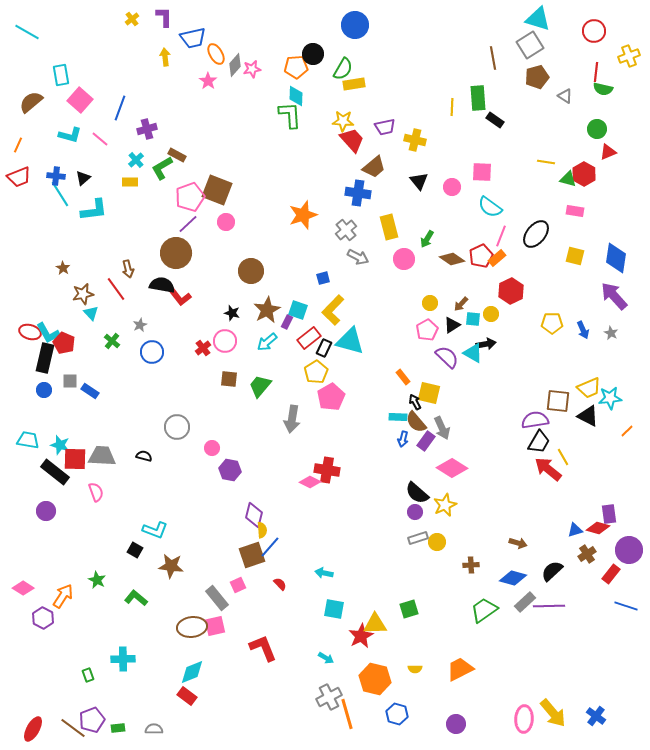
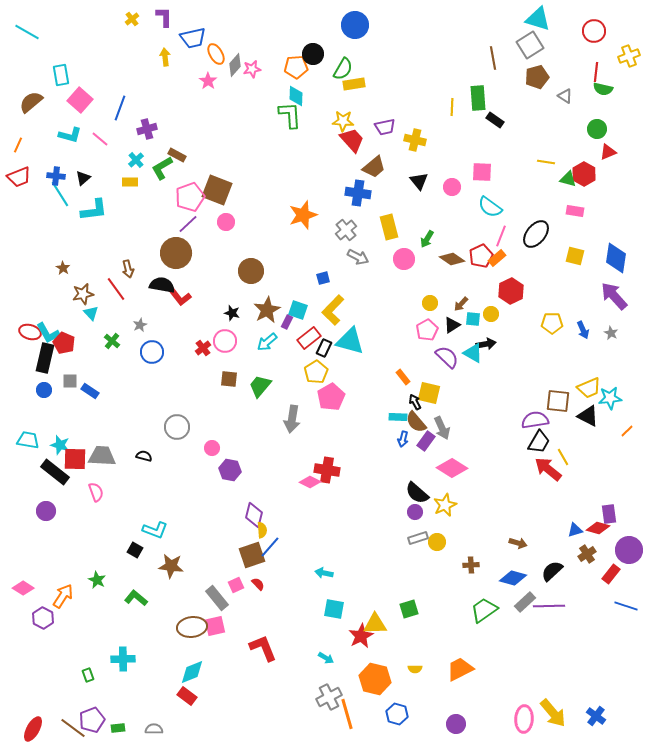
red semicircle at (280, 584): moved 22 px left
pink square at (238, 585): moved 2 px left
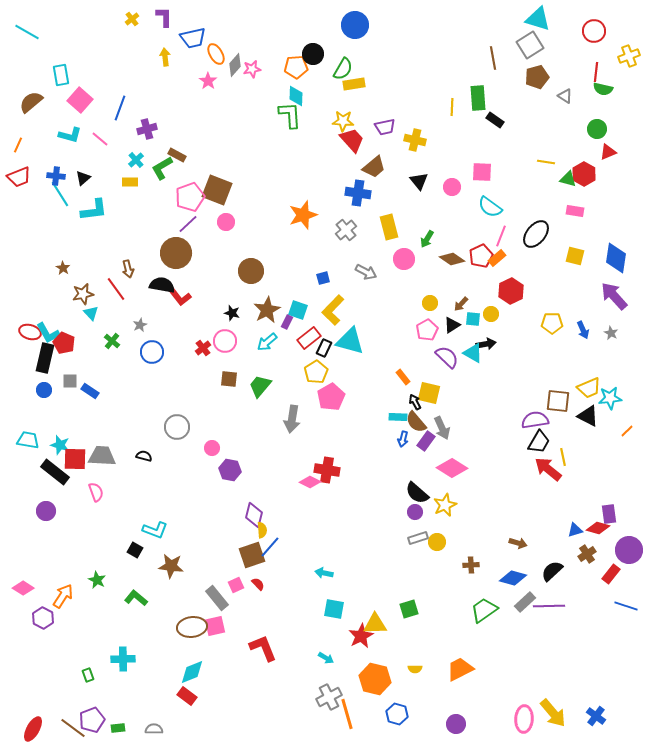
gray arrow at (358, 257): moved 8 px right, 15 px down
yellow line at (563, 457): rotated 18 degrees clockwise
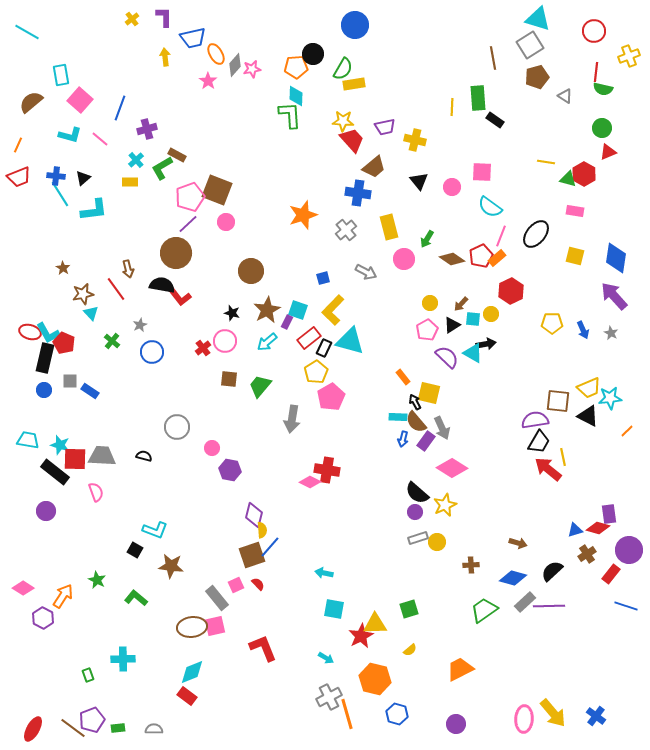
green circle at (597, 129): moved 5 px right, 1 px up
yellow semicircle at (415, 669): moved 5 px left, 19 px up; rotated 40 degrees counterclockwise
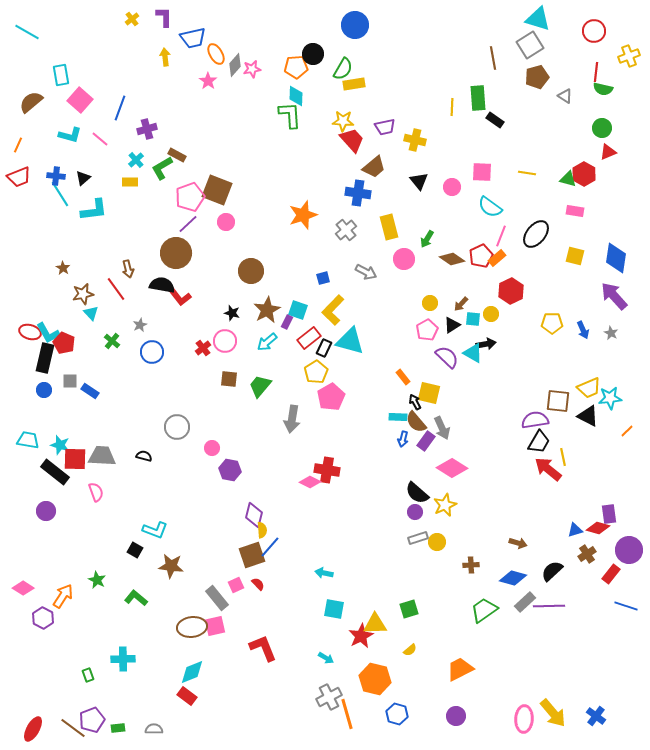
yellow line at (546, 162): moved 19 px left, 11 px down
purple circle at (456, 724): moved 8 px up
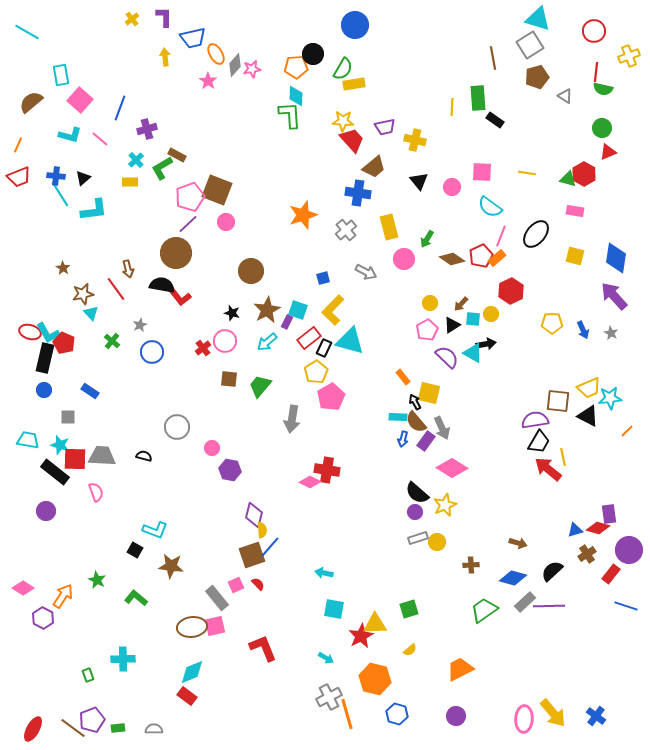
gray square at (70, 381): moved 2 px left, 36 px down
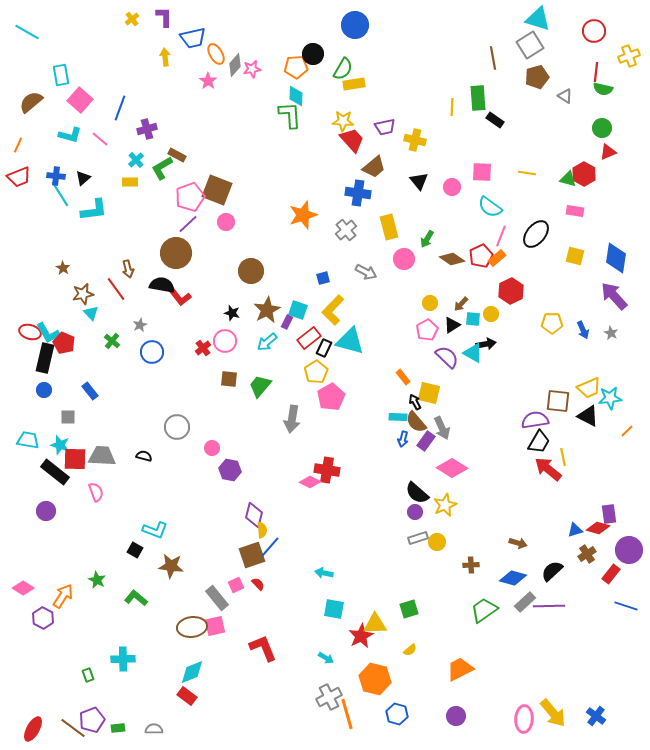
blue rectangle at (90, 391): rotated 18 degrees clockwise
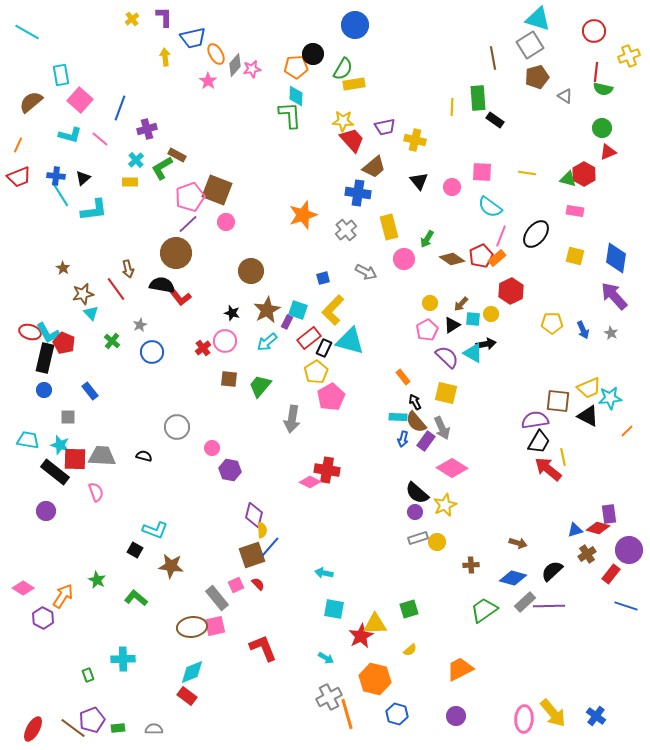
yellow square at (429, 393): moved 17 px right
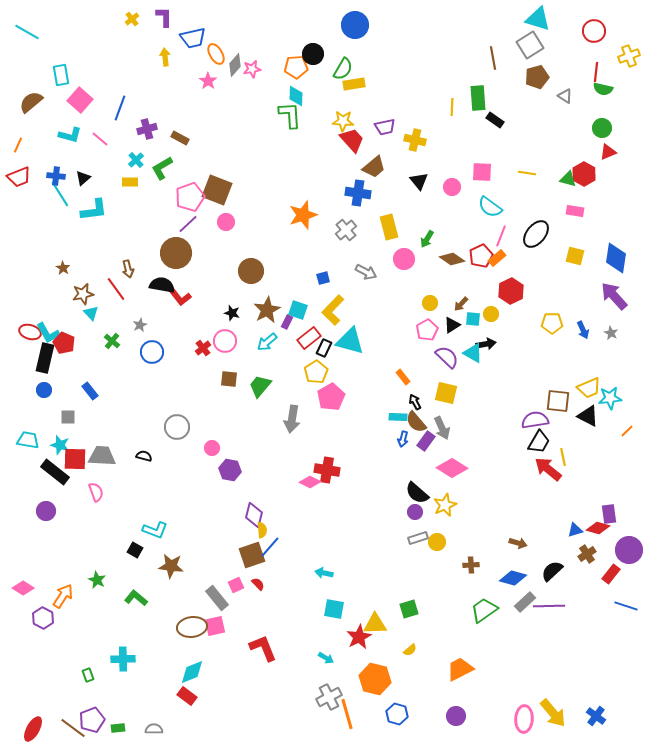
brown rectangle at (177, 155): moved 3 px right, 17 px up
red star at (361, 636): moved 2 px left, 1 px down
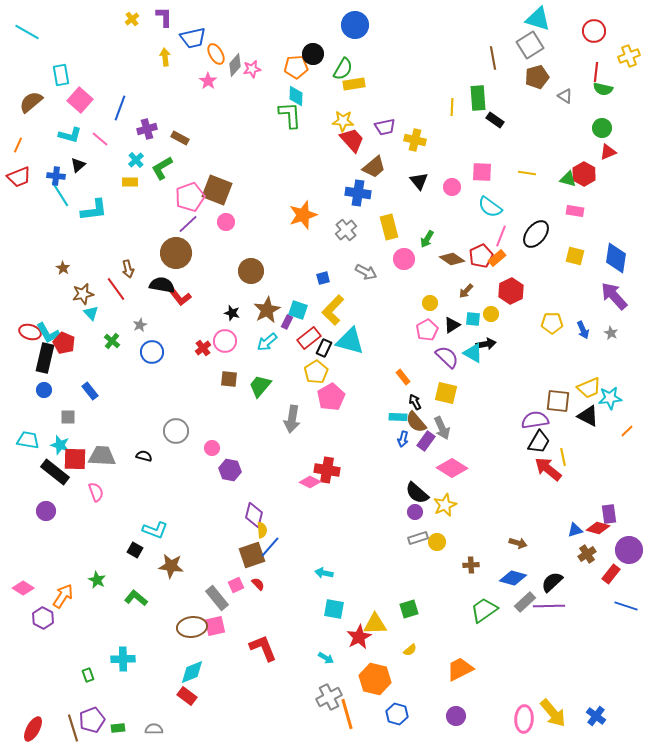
black triangle at (83, 178): moved 5 px left, 13 px up
brown arrow at (461, 304): moved 5 px right, 13 px up
gray circle at (177, 427): moved 1 px left, 4 px down
black semicircle at (552, 571): moved 11 px down
brown line at (73, 728): rotated 36 degrees clockwise
